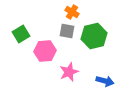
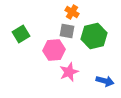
pink hexagon: moved 9 px right, 1 px up
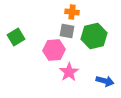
orange cross: rotated 24 degrees counterclockwise
green square: moved 5 px left, 3 px down
pink star: rotated 12 degrees counterclockwise
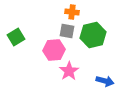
green hexagon: moved 1 px left, 1 px up
pink star: moved 1 px up
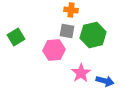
orange cross: moved 1 px left, 2 px up
pink star: moved 12 px right, 2 px down
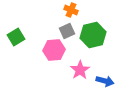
orange cross: rotated 16 degrees clockwise
gray square: rotated 35 degrees counterclockwise
pink star: moved 1 px left, 3 px up
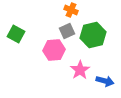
green square: moved 3 px up; rotated 30 degrees counterclockwise
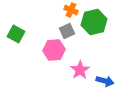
green hexagon: moved 1 px right, 13 px up
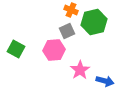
green square: moved 15 px down
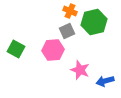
orange cross: moved 1 px left, 1 px down
pink hexagon: moved 1 px left
pink star: rotated 18 degrees counterclockwise
blue arrow: rotated 150 degrees clockwise
